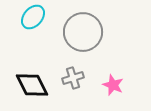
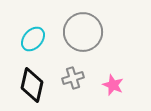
cyan ellipse: moved 22 px down
black diamond: rotated 40 degrees clockwise
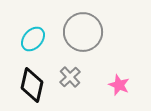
gray cross: moved 3 px left, 1 px up; rotated 25 degrees counterclockwise
pink star: moved 6 px right
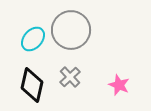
gray circle: moved 12 px left, 2 px up
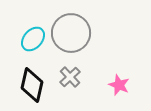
gray circle: moved 3 px down
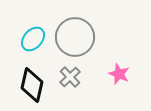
gray circle: moved 4 px right, 4 px down
pink star: moved 11 px up
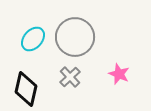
black diamond: moved 6 px left, 4 px down
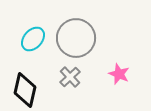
gray circle: moved 1 px right, 1 px down
black diamond: moved 1 px left, 1 px down
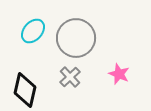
cyan ellipse: moved 8 px up
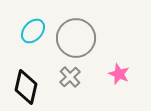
black diamond: moved 1 px right, 3 px up
